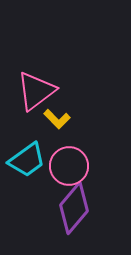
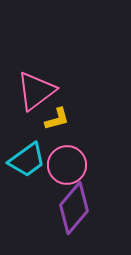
yellow L-shape: rotated 60 degrees counterclockwise
pink circle: moved 2 px left, 1 px up
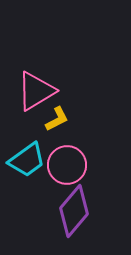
pink triangle: rotated 6 degrees clockwise
yellow L-shape: rotated 12 degrees counterclockwise
purple diamond: moved 3 px down
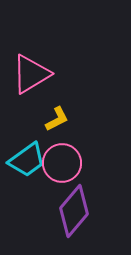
pink triangle: moved 5 px left, 17 px up
pink circle: moved 5 px left, 2 px up
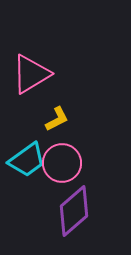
purple diamond: rotated 9 degrees clockwise
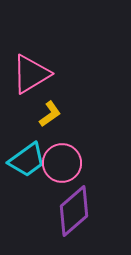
yellow L-shape: moved 7 px left, 5 px up; rotated 8 degrees counterclockwise
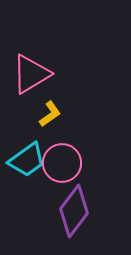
purple diamond: rotated 12 degrees counterclockwise
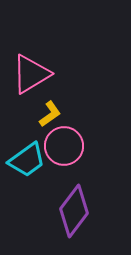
pink circle: moved 2 px right, 17 px up
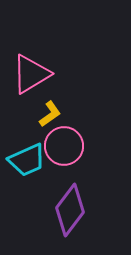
cyan trapezoid: rotated 12 degrees clockwise
purple diamond: moved 4 px left, 1 px up
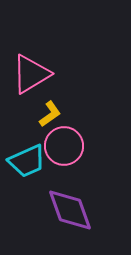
cyan trapezoid: moved 1 px down
purple diamond: rotated 57 degrees counterclockwise
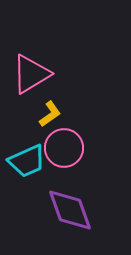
pink circle: moved 2 px down
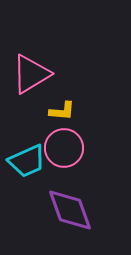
yellow L-shape: moved 12 px right, 3 px up; rotated 40 degrees clockwise
